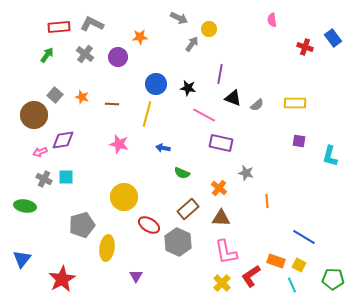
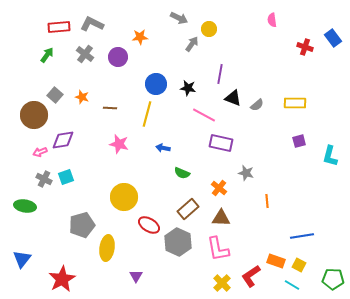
brown line at (112, 104): moved 2 px left, 4 px down
purple square at (299, 141): rotated 24 degrees counterclockwise
cyan square at (66, 177): rotated 21 degrees counterclockwise
blue line at (304, 237): moved 2 px left, 1 px up; rotated 40 degrees counterclockwise
pink L-shape at (226, 252): moved 8 px left, 3 px up
cyan line at (292, 285): rotated 35 degrees counterclockwise
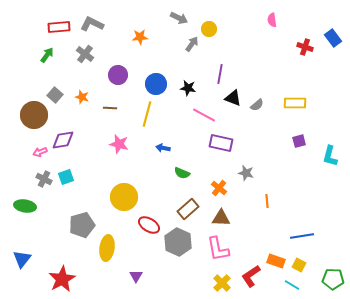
purple circle at (118, 57): moved 18 px down
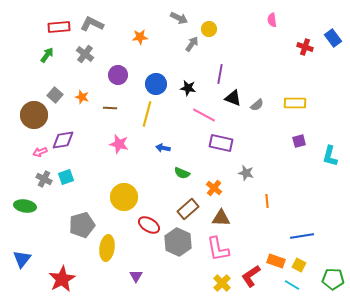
orange cross at (219, 188): moved 5 px left
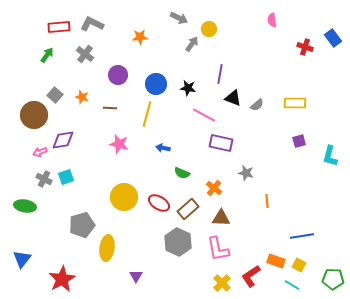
red ellipse at (149, 225): moved 10 px right, 22 px up
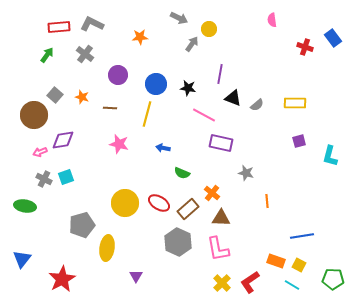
orange cross at (214, 188): moved 2 px left, 5 px down
yellow circle at (124, 197): moved 1 px right, 6 px down
red L-shape at (251, 276): moved 1 px left, 6 px down
